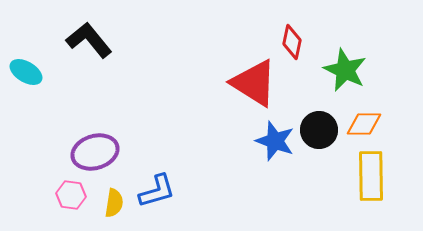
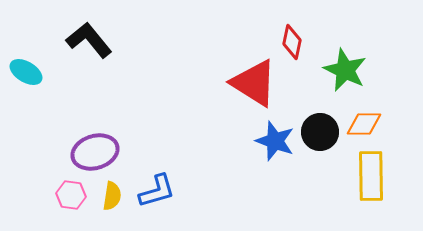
black circle: moved 1 px right, 2 px down
yellow semicircle: moved 2 px left, 7 px up
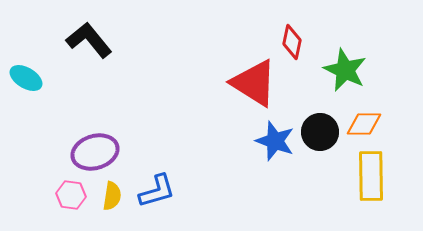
cyan ellipse: moved 6 px down
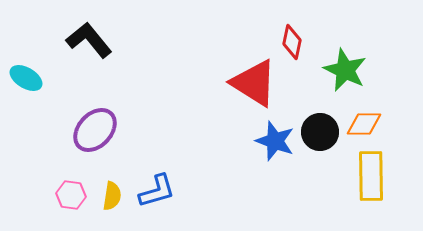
purple ellipse: moved 22 px up; rotated 30 degrees counterclockwise
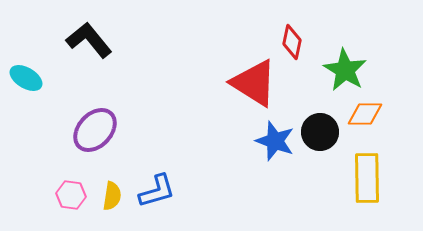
green star: rotated 6 degrees clockwise
orange diamond: moved 1 px right, 10 px up
yellow rectangle: moved 4 px left, 2 px down
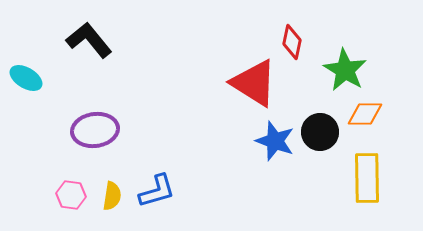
purple ellipse: rotated 39 degrees clockwise
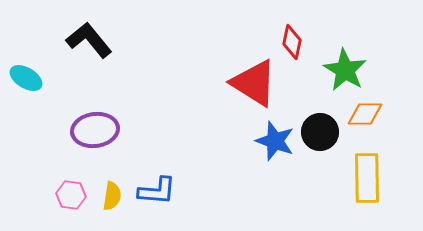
blue L-shape: rotated 21 degrees clockwise
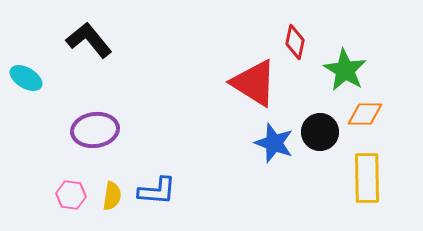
red diamond: moved 3 px right
blue star: moved 1 px left, 2 px down
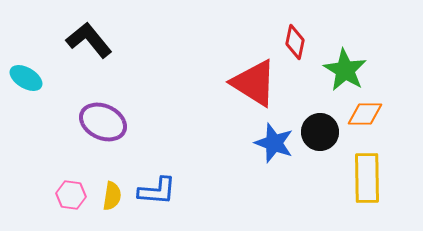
purple ellipse: moved 8 px right, 8 px up; rotated 33 degrees clockwise
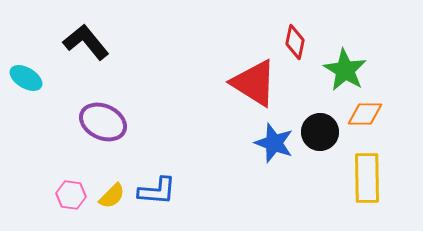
black L-shape: moved 3 px left, 2 px down
yellow semicircle: rotated 36 degrees clockwise
